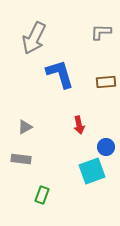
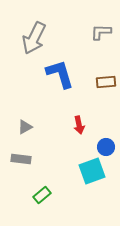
green rectangle: rotated 30 degrees clockwise
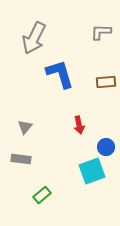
gray triangle: rotated 21 degrees counterclockwise
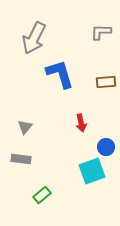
red arrow: moved 2 px right, 2 px up
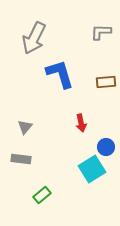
cyan square: moved 2 px up; rotated 12 degrees counterclockwise
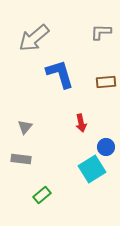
gray arrow: rotated 24 degrees clockwise
